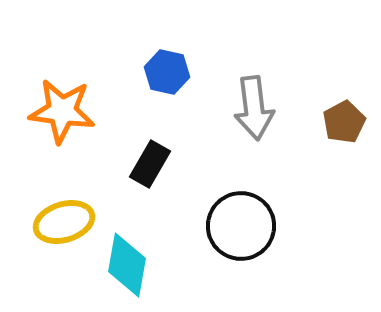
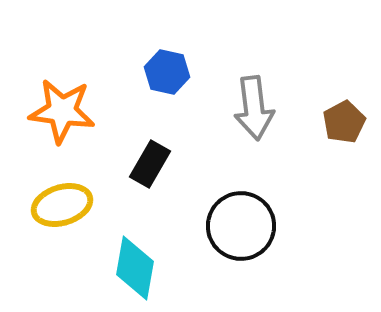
yellow ellipse: moved 2 px left, 17 px up
cyan diamond: moved 8 px right, 3 px down
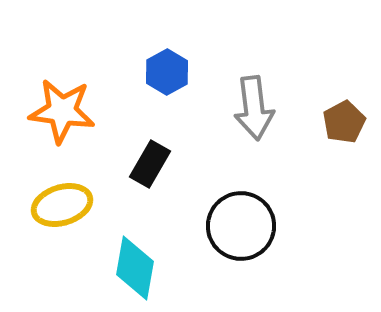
blue hexagon: rotated 18 degrees clockwise
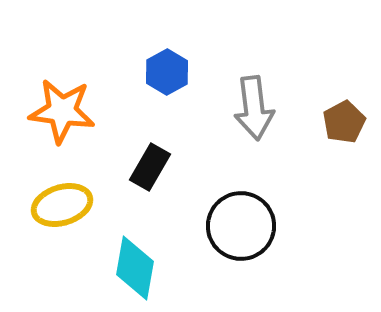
black rectangle: moved 3 px down
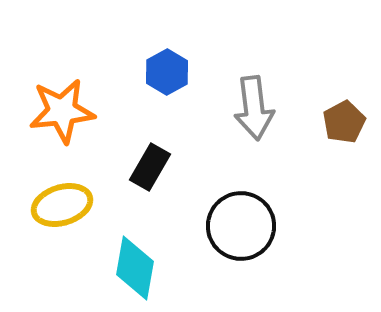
orange star: rotated 14 degrees counterclockwise
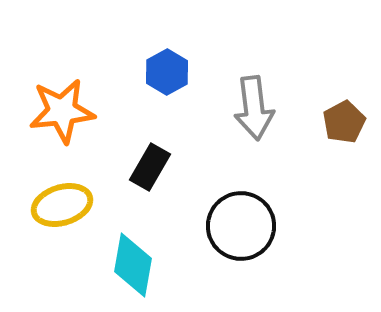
cyan diamond: moved 2 px left, 3 px up
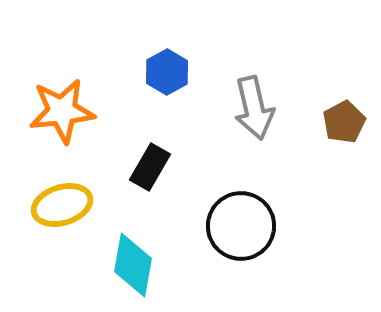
gray arrow: rotated 6 degrees counterclockwise
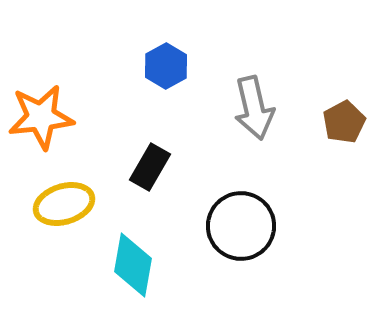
blue hexagon: moved 1 px left, 6 px up
orange star: moved 21 px left, 6 px down
yellow ellipse: moved 2 px right, 1 px up
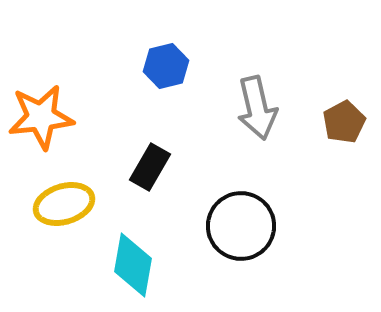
blue hexagon: rotated 15 degrees clockwise
gray arrow: moved 3 px right
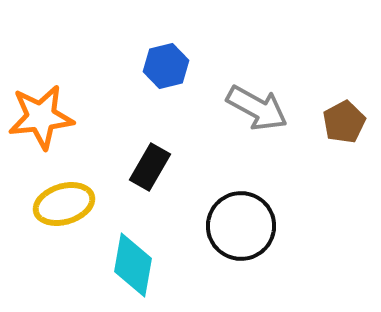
gray arrow: rotated 48 degrees counterclockwise
